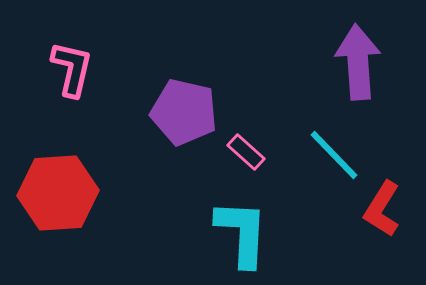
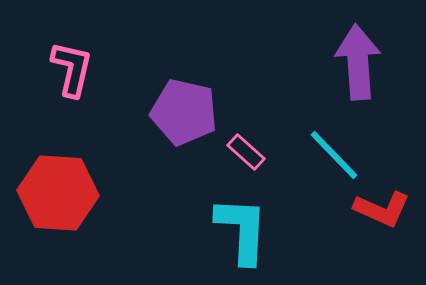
red hexagon: rotated 8 degrees clockwise
red L-shape: rotated 98 degrees counterclockwise
cyan L-shape: moved 3 px up
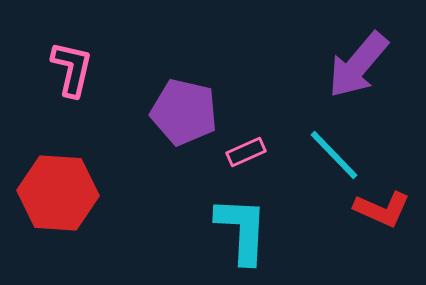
purple arrow: moved 3 px down; rotated 136 degrees counterclockwise
pink rectangle: rotated 66 degrees counterclockwise
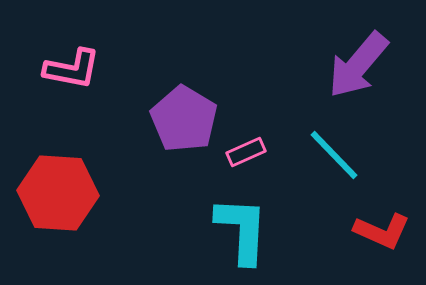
pink L-shape: rotated 88 degrees clockwise
purple pentagon: moved 7 px down; rotated 18 degrees clockwise
red L-shape: moved 22 px down
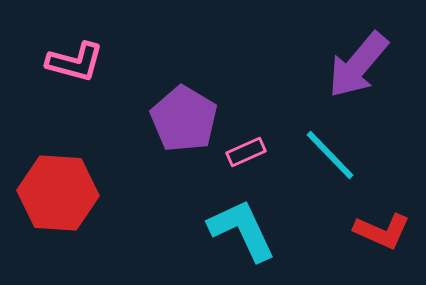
pink L-shape: moved 3 px right, 7 px up; rotated 4 degrees clockwise
cyan line: moved 4 px left
cyan L-shape: rotated 28 degrees counterclockwise
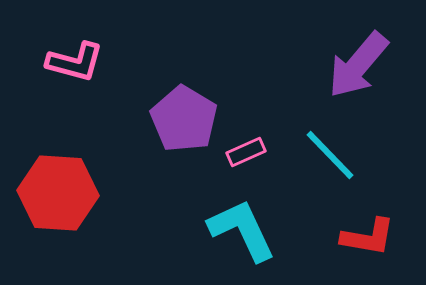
red L-shape: moved 14 px left, 6 px down; rotated 14 degrees counterclockwise
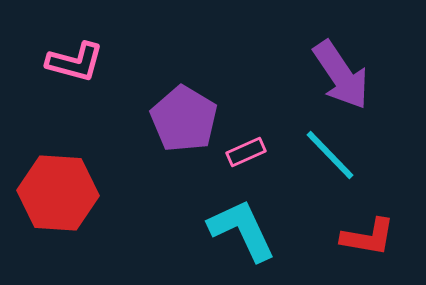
purple arrow: moved 17 px left, 10 px down; rotated 74 degrees counterclockwise
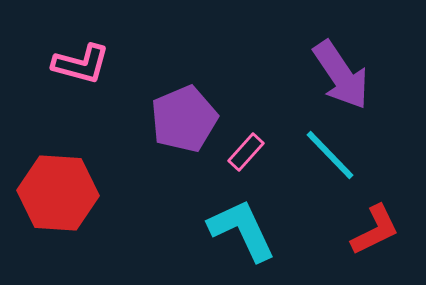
pink L-shape: moved 6 px right, 2 px down
purple pentagon: rotated 18 degrees clockwise
pink rectangle: rotated 24 degrees counterclockwise
red L-shape: moved 7 px right, 7 px up; rotated 36 degrees counterclockwise
